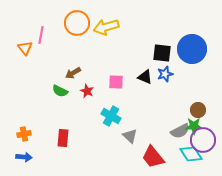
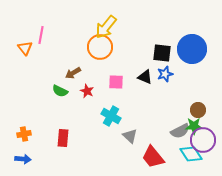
orange circle: moved 23 px right, 24 px down
yellow arrow: rotated 35 degrees counterclockwise
blue arrow: moved 1 px left, 2 px down
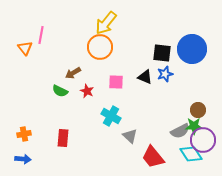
yellow arrow: moved 4 px up
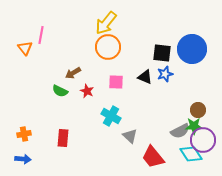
orange circle: moved 8 px right
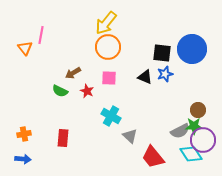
pink square: moved 7 px left, 4 px up
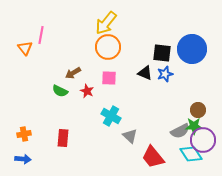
black triangle: moved 4 px up
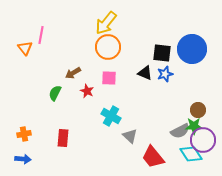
green semicircle: moved 5 px left, 2 px down; rotated 91 degrees clockwise
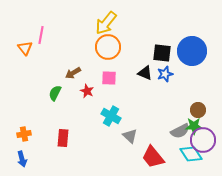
blue circle: moved 2 px down
blue arrow: moved 1 px left; rotated 70 degrees clockwise
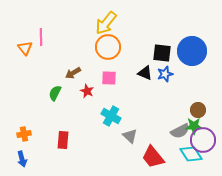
pink line: moved 2 px down; rotated 12 degrees counterclockwise
red rectangle: moved 2 px down
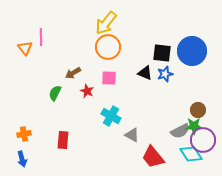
gray triangle: moved 2 px right, 1 px up; rotated 14 degrees counterclockwise
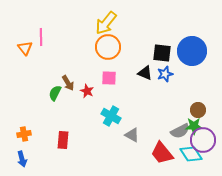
brown arrow: moved 5 px left, 10 px down; rotated 91 degrees counterclockwise
red trapezoid: moved 9 px right, 4 px up
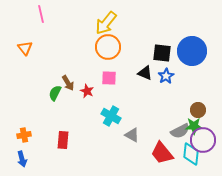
pink line: moved 23 px up; rotated 12 degrees counterclockwise
blue star: moved 1 px right, 2 px down; rotated 14 degrees counterclockwise
orange cross: moved 1 px down
cyan diamond: rotated 40 degrees clockwise
